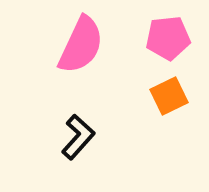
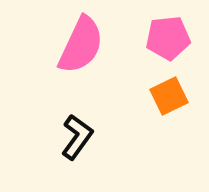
black L-shape: moved 1 px left; rotated 6 degrees counterclockwise
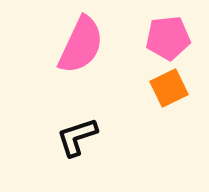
orange square: moved 8 px up
black L-shape: rotated 144 degrees counterclockwise
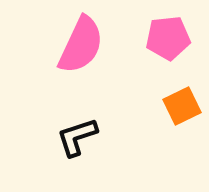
orange square: moved 13 px right, 18 px down
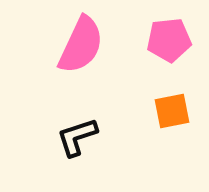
pink pentagon: moved 1 px right, 2 px down
orange square: moved 10 px left, 5 px down; rotated 15 degrees clockwise
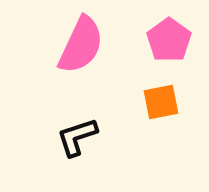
pink pentagon: rotated 30 degrees counterclockwise
orange square: moved 11 px left, 9 px up
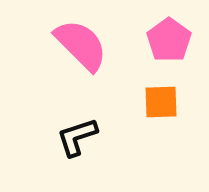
pink semicircle: rotated 70 degrees counterclockwise
orange square: rotated 9 degrees clockwise
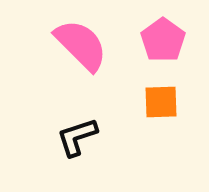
pink pentagon: moved 6 px left
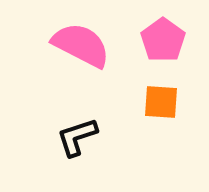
pink semicircle: rotated 18 degrees counterclockwise
orange square: rotated 6 degrees clockwise
